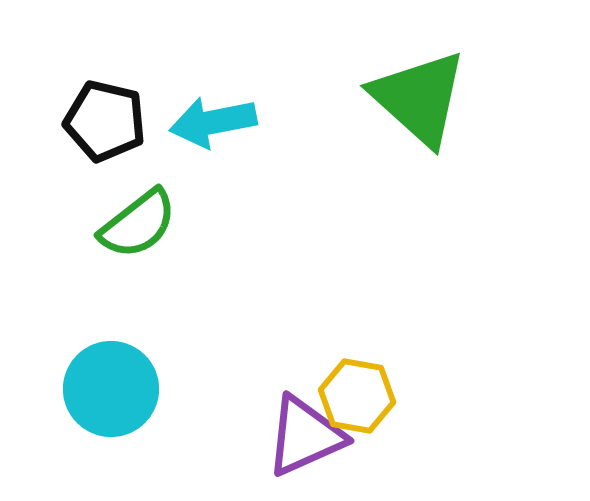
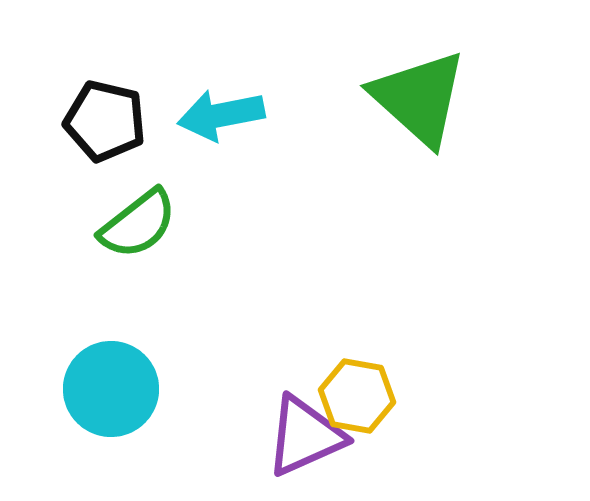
cyan arrow: moved 8 px right, 7 px up
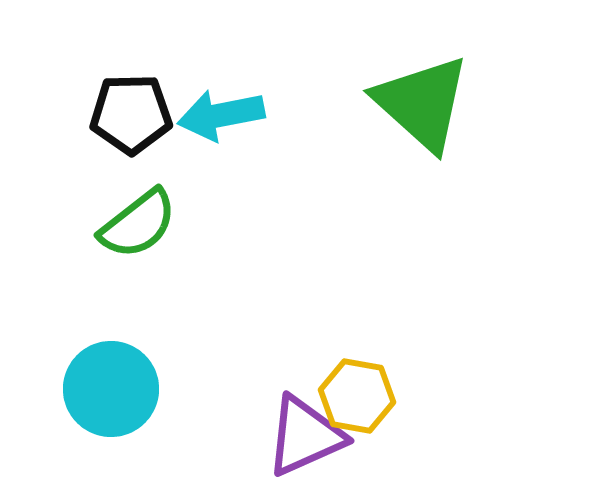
green triangle: moved 3 px right, 5 px down
black pentagon: moved 26 px right, 7 px up; rotated 14 degrees counterclockwise
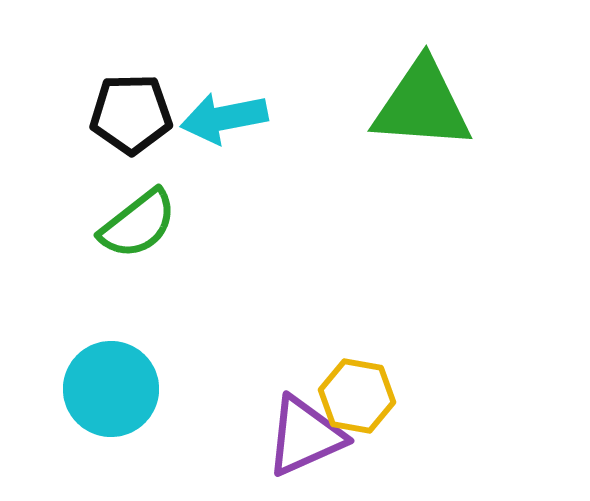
green triangle: moved 2 px down; rotated 38 degrees counterclockwise
cyan arrow: moved 3 px right, 3 px down
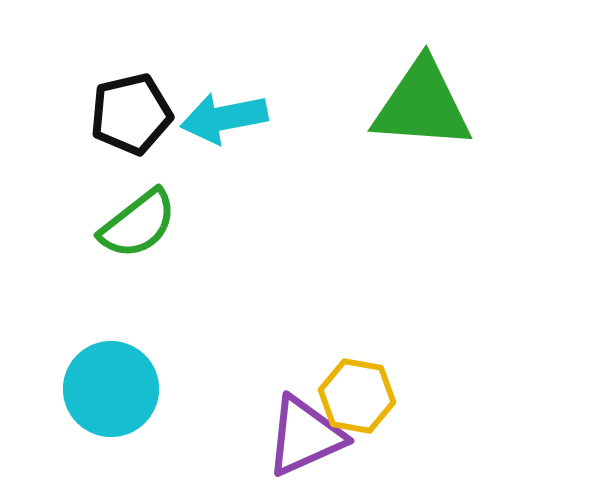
black pentagon: rotated 12 degrees counterclockwise
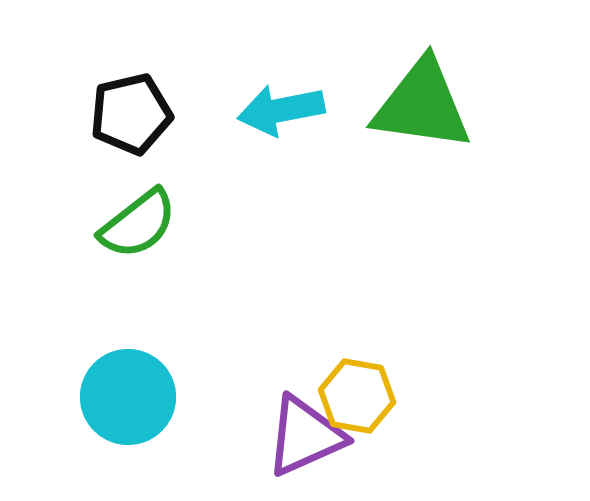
green triangle: rotated 4 degrees clockwise
cyan arrow: moved 57 px right, 8 px up
cyan circle: moved 17 px right, 8 px down
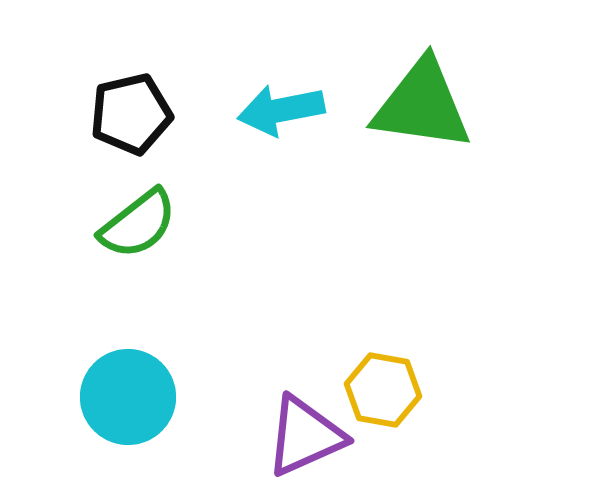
yellow hexagon: moved 26 px right, 6 px up
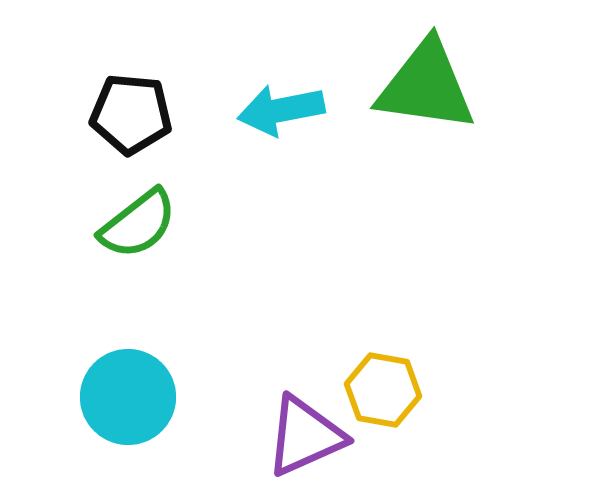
green triangle: moved 4 px right, 19 px up
black pentagon: rotated 18 degrees clockwise
